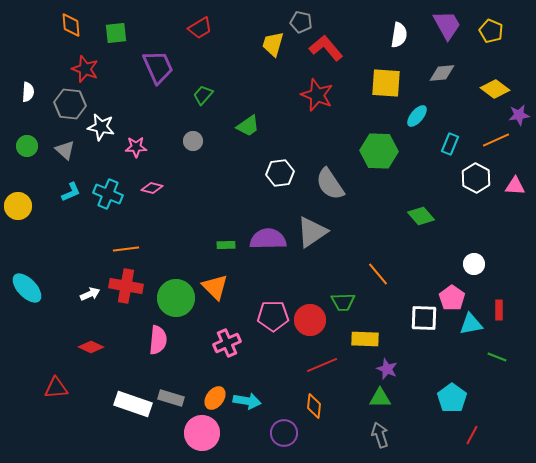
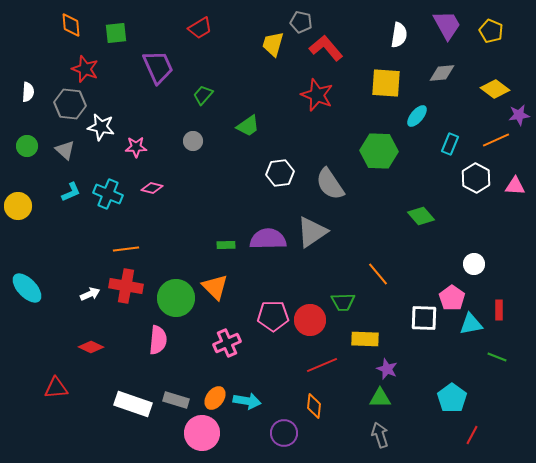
gray rectangle at (171, 398): moved 5 px right, 2 px down
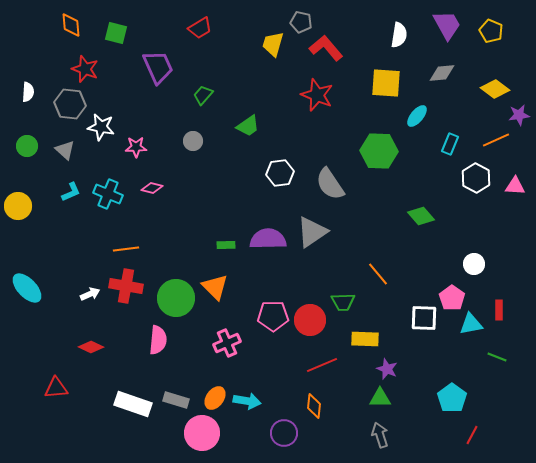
green square at (116, 33): rotated 20 degrees clockwise
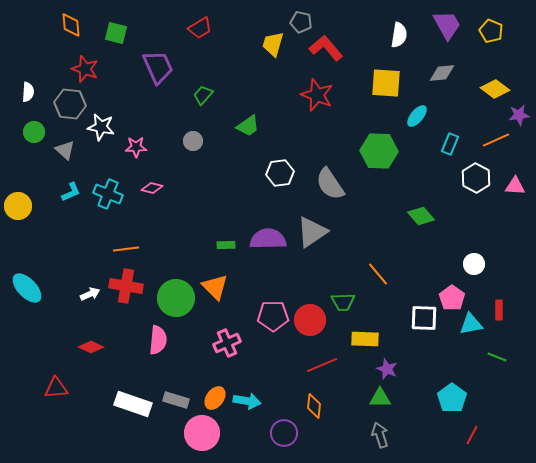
green circle at (27, 146): moved 7 px right, 14 px up
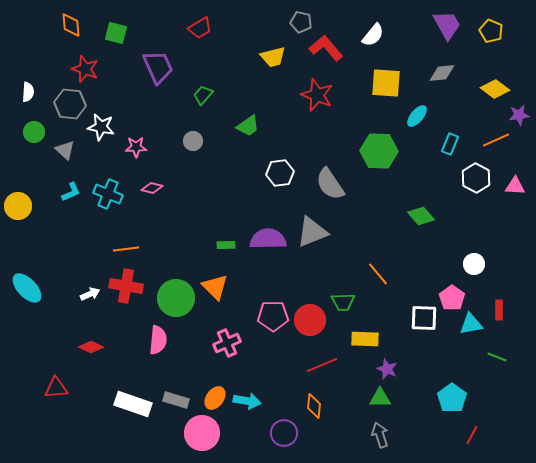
white semicircle at (399, 35): moved 26 px left; rotated 30 degrees clockwise
yellow trapezoid at (273, 44): moved 13 px down; rotated 120 degrees counterclockwise
gray triangle at (312, 232): rotated 12 degrees clockwise
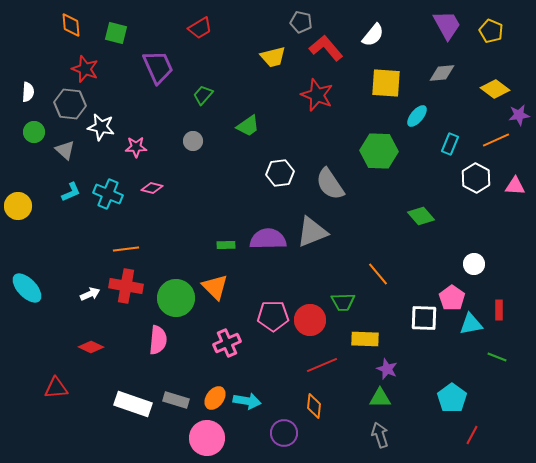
pink circle at (202, 433): moved 5 px right, 5 px down
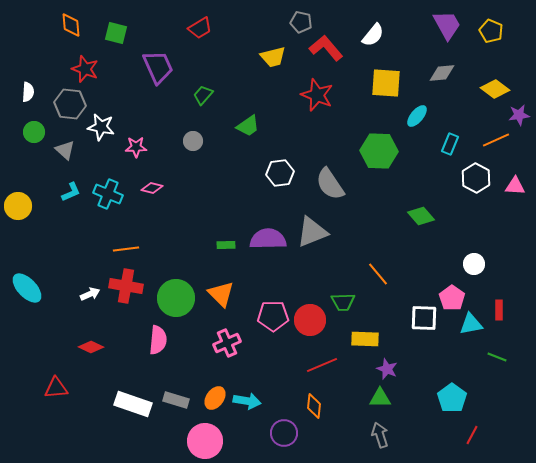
orange triangle at (215, 287): moved 6 px right, 7 px down
pink circle at (207, 438): moved 2 px left, 3 px down
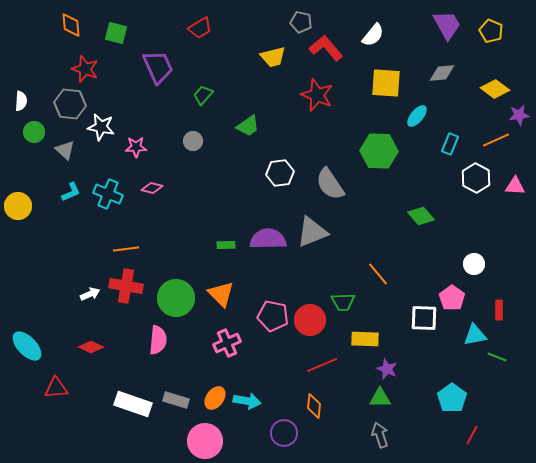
white semicircle at (28, 92): moved 7 px left, 9 px down
cyan ellipse at (27, 288): moved 58 px down
pink pentagon at (273, 316): rotated 12 degrees clockwise
cyan triangle at (471, 324): moved 4 px right, 11 px down
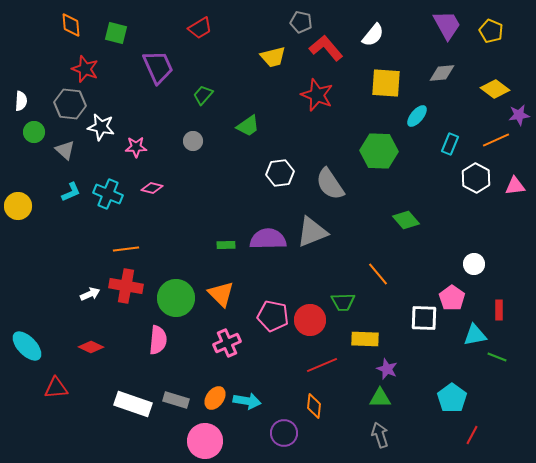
pink triangle at (515, 186): rotated 10 degrees counterclockwise
green diamond at (421, 216): moved 15 px left, 4 px down
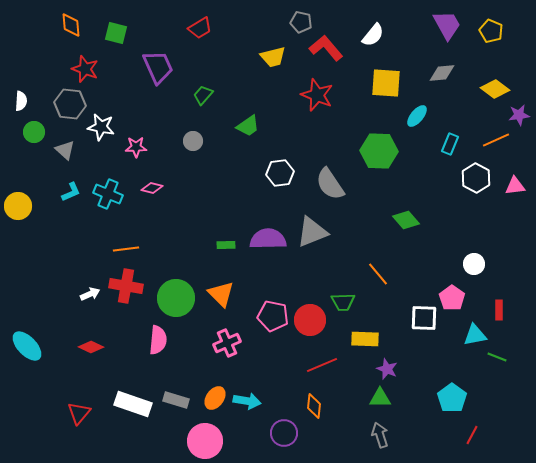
red triangle at (56, 388): moved 23 px right, 25 px down; rotated 45 degrees counterclockwise
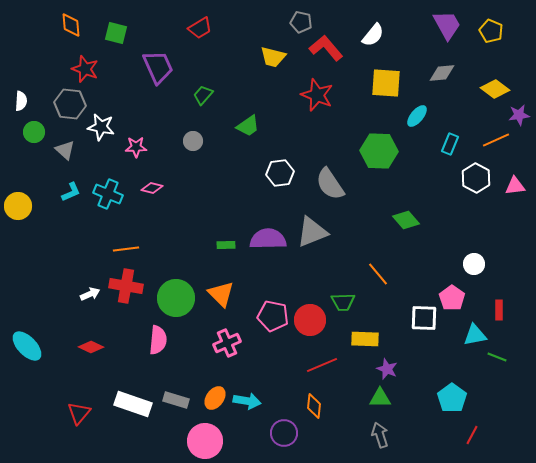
yellow trapezoid at (273, 57): rotated 28 degrees clockwise
